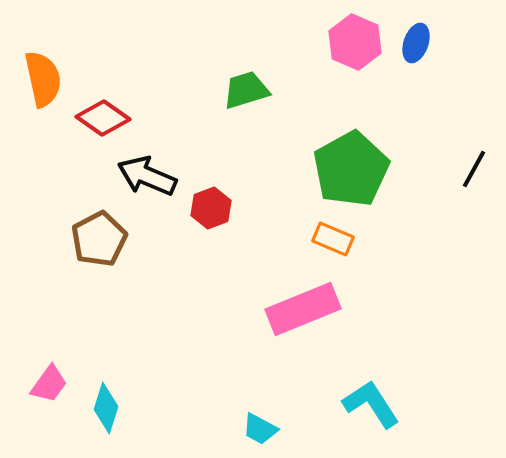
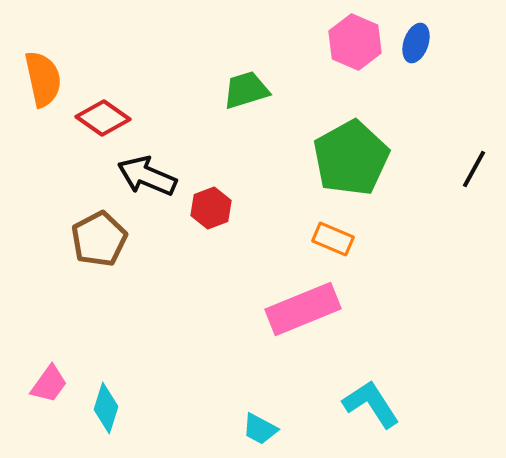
green pentagon: moved 11 px up
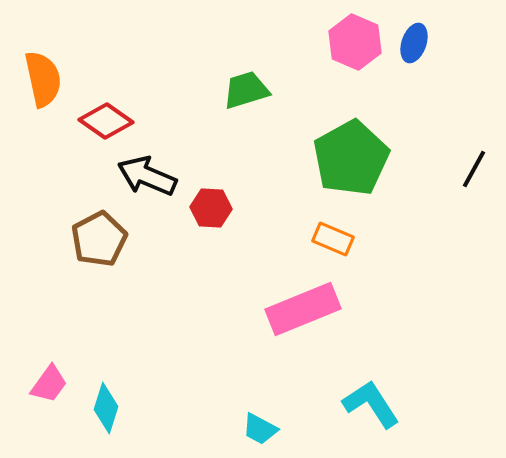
blue ellipse: moved 2 px left
red diamond: moved 3 px right, 3 px down
red hexagon: rotated 24 degrees clockwise
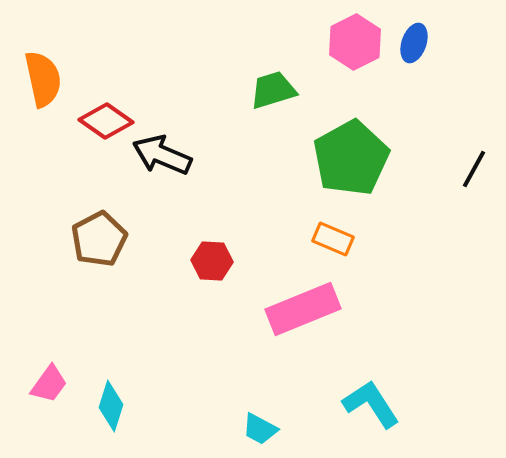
pink hexagon: rotated 10 degrees clockwise
green trapezoid: moved 27 px right
black arrow: moved 15 px right, 21 px up
red hexagon: moved 1 px right, 53 px down
cyan diamond: moved 5 px right, 2 px up
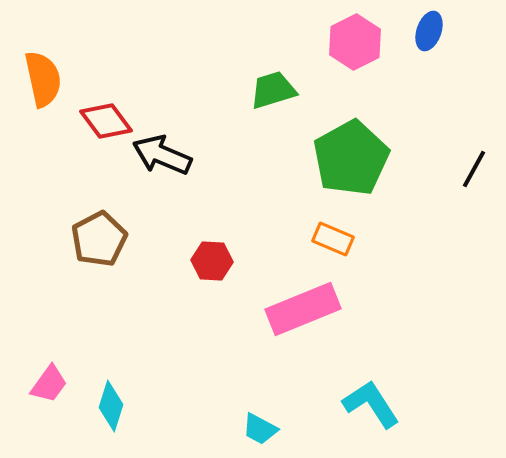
blue ellipse: moved 15 px right, 12 px up
red diamond: rotated 18 degrees clockwise
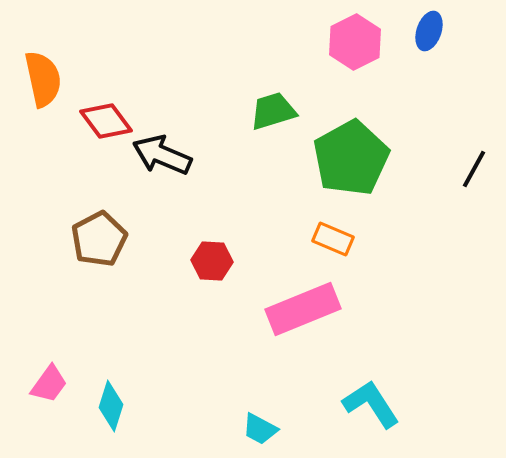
green trapezoid: moved 21 px down
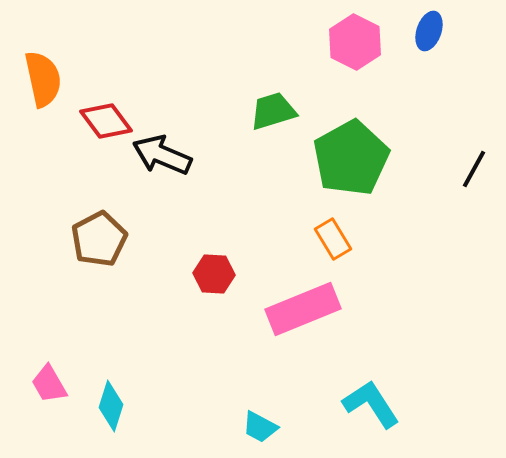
pink hexagon: rotated 6 degrees counterclockwise
orange rectangle: rotated 36 degrees clockwise
red hexagon: moved 2 px right, 13 px down
pink trapezoid: rotated 114 degrees clockwise
cyan trapezoid: moved 2 px up
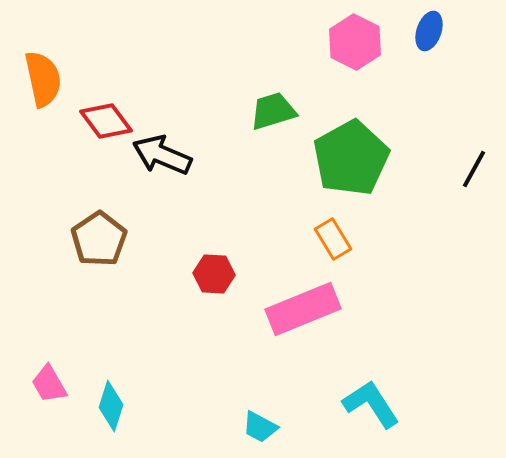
brown pentagon: rotated 6 degrees counterclockwise
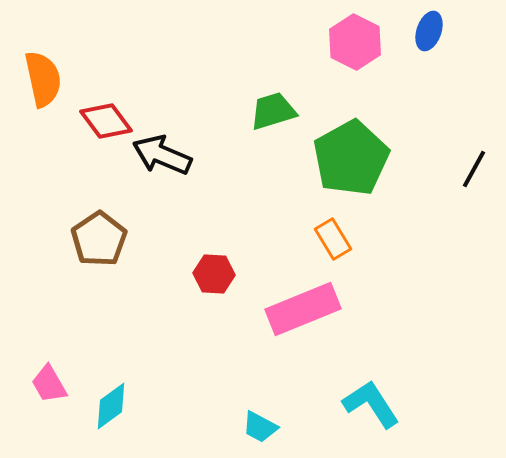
cyan diamond: rotated 36 degrees clockwise
